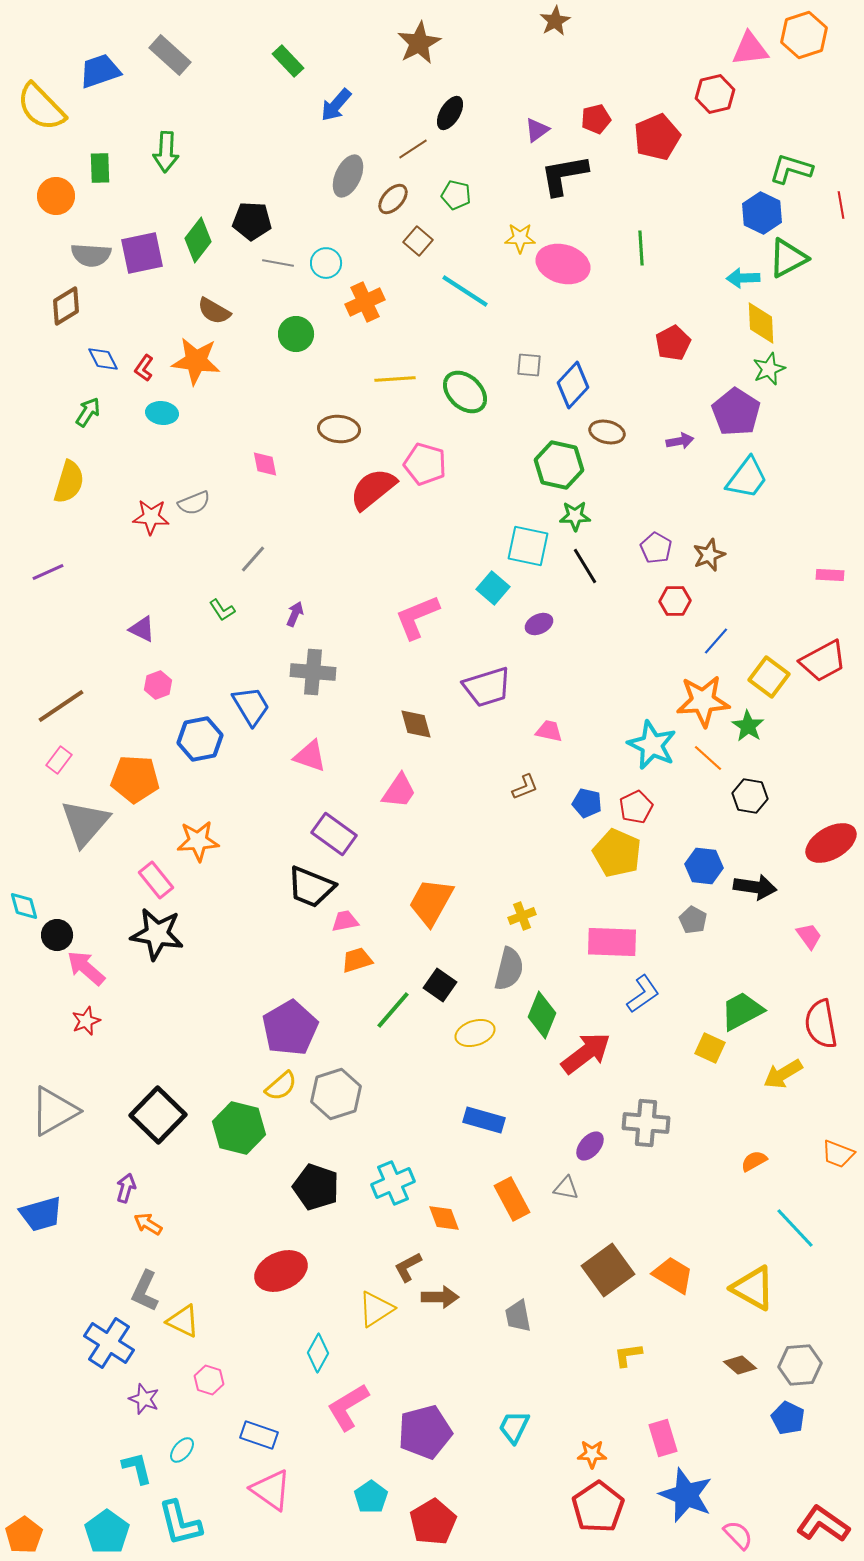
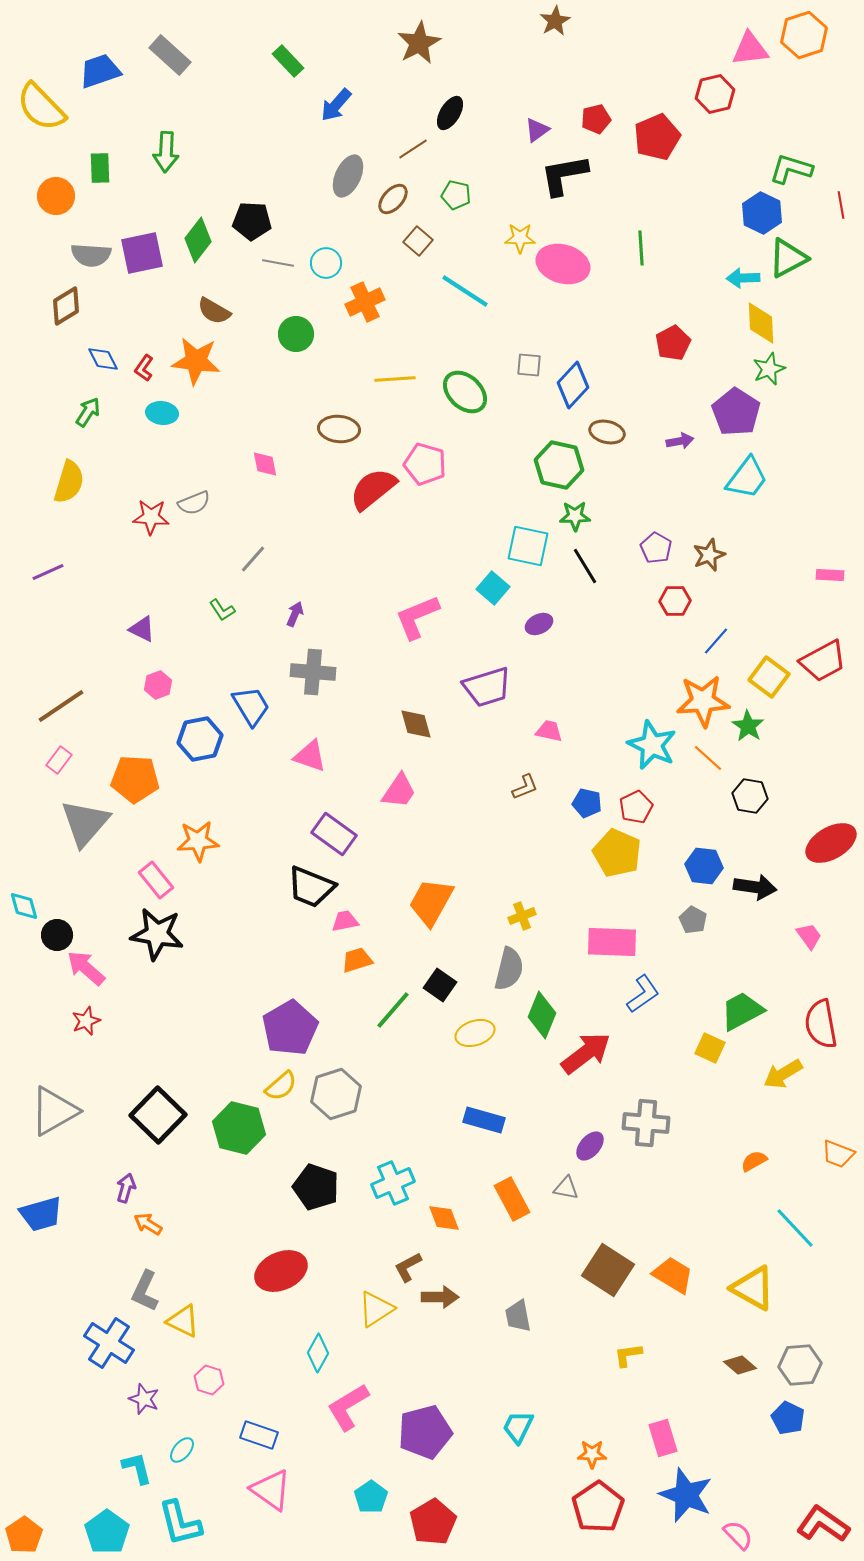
brown square at (608, 1270): rotated 21 degrees counterclockwise
cyan trapezoid at (514, 1427): moved 4 px right
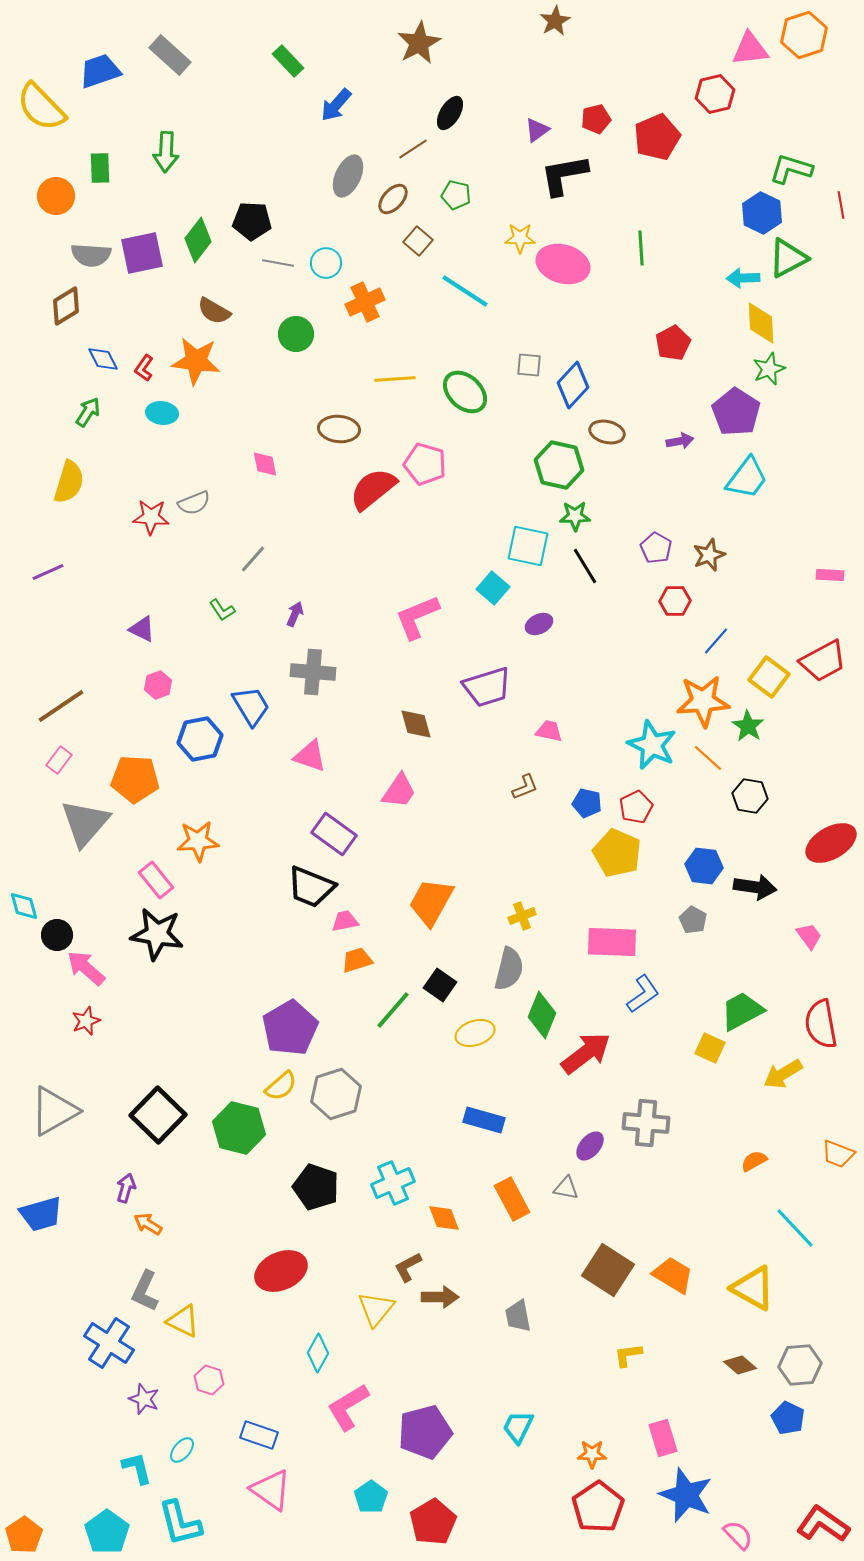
yellow triangle at (376, 1309): rotated 18 degrees counterclockwise
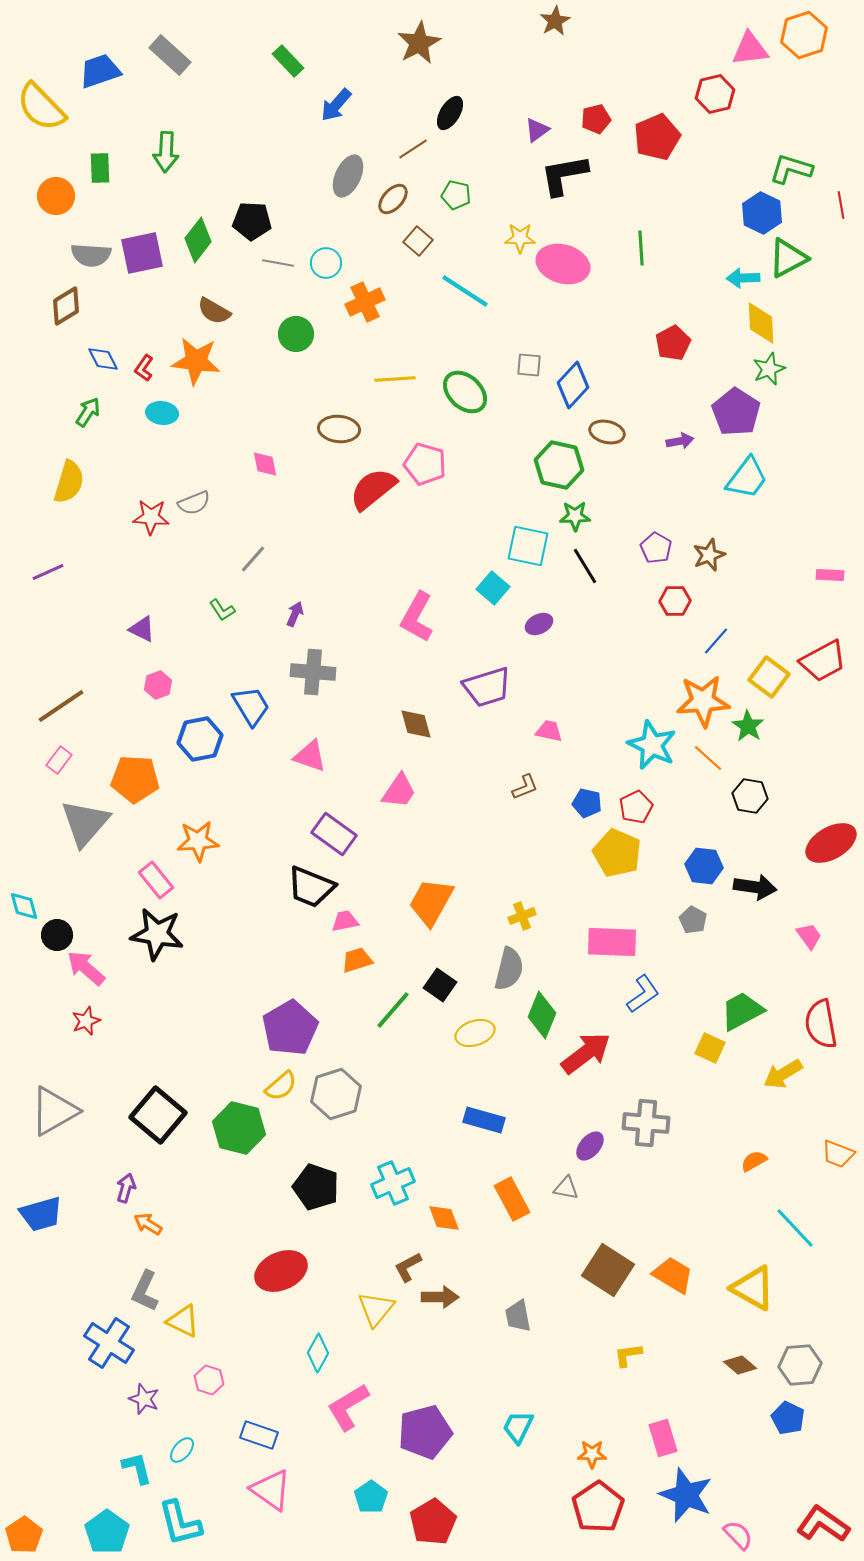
pink L-shape at (417, 617): rotated 39 degrees counterclockwise
black square at (158, 1115): rotated 4 degrees counterclockwise
